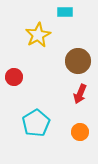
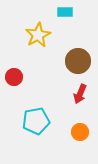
cyan pentagon: moved 2 px up; rotated 20 degrees clockwise
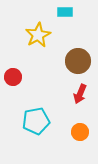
red circle: moved 1 px left
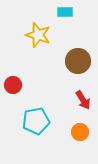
yellow star: rotated 25 degrees counterclockwise
red circle: moved 8 px down
red arrow: moved 3 px right, 6 px down; rotated 54 degrees counterclockwise
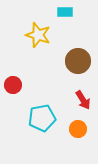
cyan pentagon: moved 6 px right, 3 px up
orange circle: moved 2 px left, 3 px up
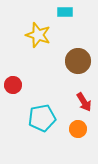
red arrow: moved 1 px right, 2 px down
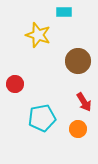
cyan rectangle: moved 1 px left
red circle: moved 2 px right, 1 px up
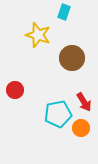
cyan rectangle: rotated 70 degrees counterclockwise
brown circle: moved 6 px left, 3 px up
red circle: moved 6 px down
cyan pentagon: moved 16 px right, 4 px up
orange circle: moved 3 px right, 1 px up
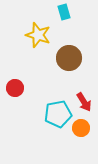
cyan rectangle: rotated 35 degrees counterclockwise
brown circle: moved 3 px left
red circle: moved 2 px up
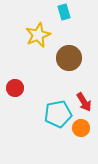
yellow star: rotated 30 degrees clockwise
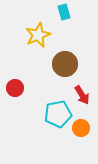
brown circle: moved 4 px left, 6 px down
red arrow: moved 2 px left, 7 px up
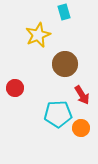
cyan pentagon: rotated 8 degrees clockwise
